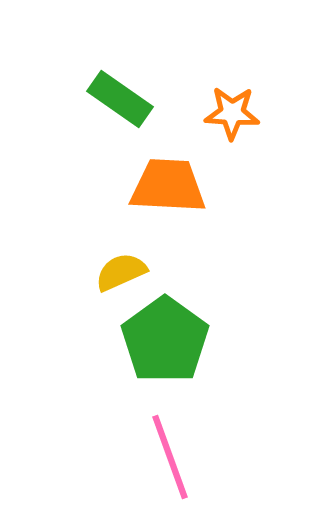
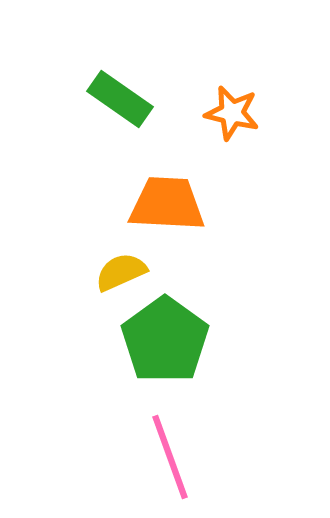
orange star: rotated 10 degrees clockwise
orange trapezoid: moved 1 px left, 18 px down
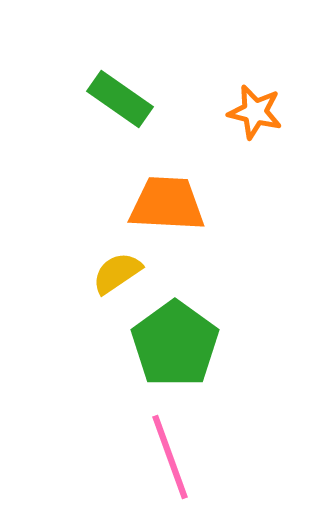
orange star: moved 23 px right, 1 px up
yellow semicircle: moved 4 px left, 1 px down; rotated 10 degrees counterclockwise
green pentagon: moved 10 px right, 4 px down
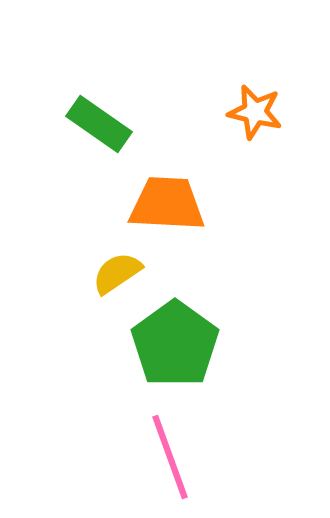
green rectangle: moved 21 px left, 25 px down
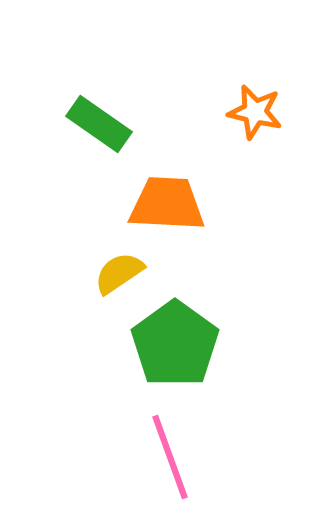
yellow semicircle: moved 2 px right
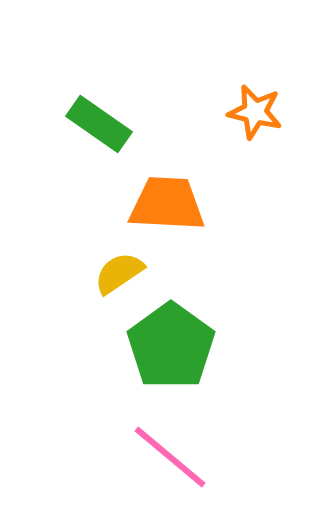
green pentagon: moved 4 px left, 2 px down
pink line: rotated 30 degrees counterclockwise
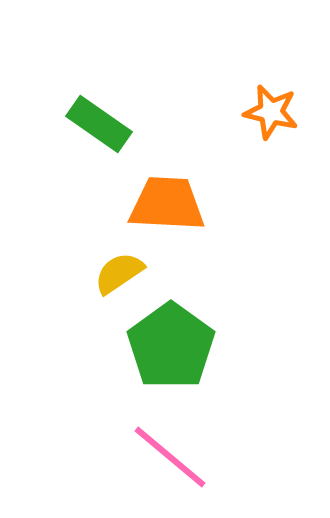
orange star: moved 16 px right
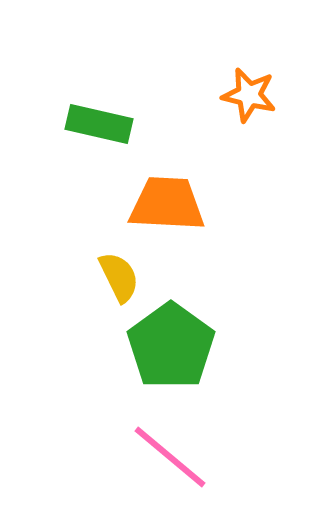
orange star: moved 22 px left, 17 px up
green rectangle: rotated 22 degrees counterclockwise
yellow semicircle: moved 4 px down; rotated 98 degrees clockwise
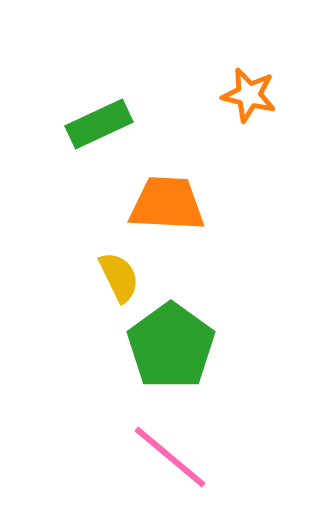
green rectangle: rotated 38 degrees counterclockwise
